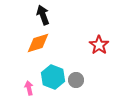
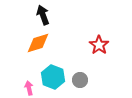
gray circle: moved 4 px right
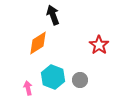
black arrow: moved 10 px right
orange diamond: rotated 15 degrees counterclockwise
pink arrow: moved 1 px left
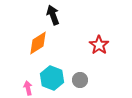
cyan hexagon: moved 1 px left, 1 px down
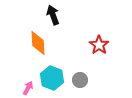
orange diamond: rotated 60 degrees counterclockwise
pink arrow: rotated 40 degrees clockwise
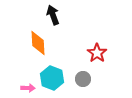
red star: moved 2 px left, 8 px down
gray circle: moved 3 px right, 1 px up
pink arrow: rotated 64 degrees clockwise
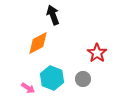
orange diamond: rotated 65 degrees clockwise
pink arrow: rotated 32 degrees clockwise
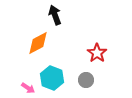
black arrow: moved 2 px right
gray circle: moved 3 px right, 1 px down
